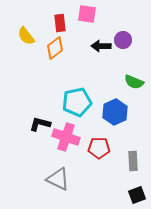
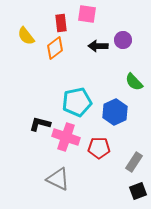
red rectangle: moved 1 px right
black arrow: moved 3 px left
green semicircle: rotated 24 degrees clockwise
gray rectangle: moved 1 px right, 1 px down; rotated 36 degrees clockwise
black square: moved 1 px right, 4 px up
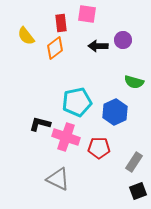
green semicircle: rotated 30 degrees counterclockwise
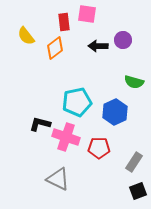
red rectangle: moved 3 px right, 1 px up
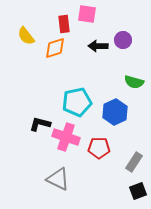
red rectangle: moved 2 px down
orange diamond: rotated 20 degrees clockwise
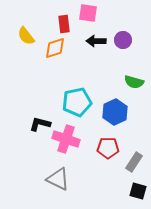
pink square: moved 1 px right, 1 px up
black arrow: moved 2 px left, 5 px up
pink cross: moved 2 px down
red pentagon: moved 9 px right
black square: rotated 36 degrees clockwise
